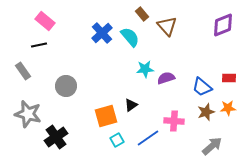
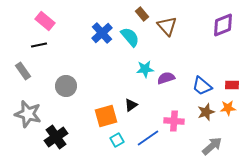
red rectangle: moved 3 px right, 7 px down
blue trapezoid: moved 1 px up
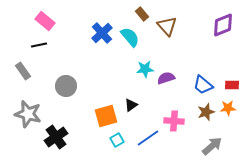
blue trapezoid: moved 1 px right, 1 px up
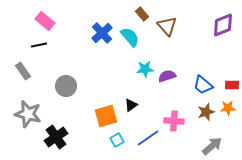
purple semicircle: moved 1 px right, 2 px up
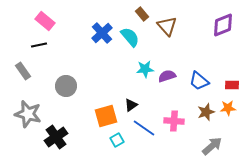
blue trapezoid: moved 4 px left, 4 px up
blue line: moved 4 px left, 10 px up; rotated 70 degrees clockwise
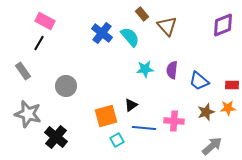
pink rectangle: rotated 12 degrees counterclockwise
blue cross: rotated 10 degrees counterclockwise
black line: moved 2 px up; rotated 49 degrees counterclockwise
purple semicircle: moved 5 px right, 6 px up; rotated 66 degrees counterclockwise
blue line: rotated 30 degrees counterclockwise
black cross: rotated 15 degrees counterclockwise
